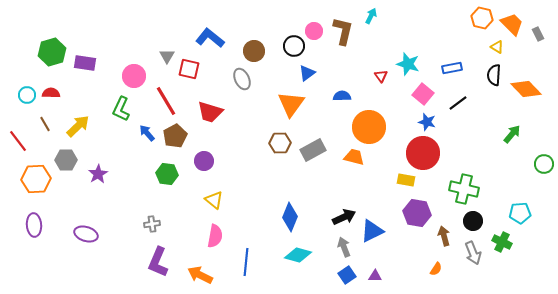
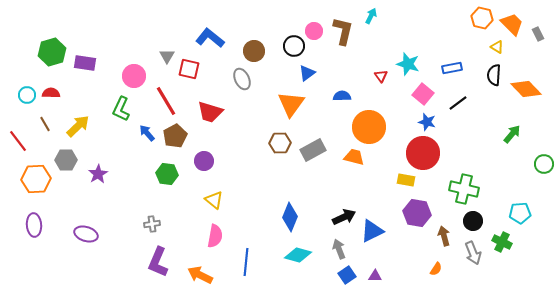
gray arrow at (344, 247): moved 5 px left, 2 px down
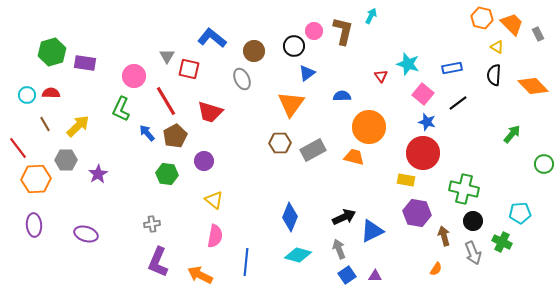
blue L-shape at (210, 38): moved 2 px right
orange diamond at (526, 89): moved 7 px right, 3 px up
red line at (18, 141): moved 7 px down
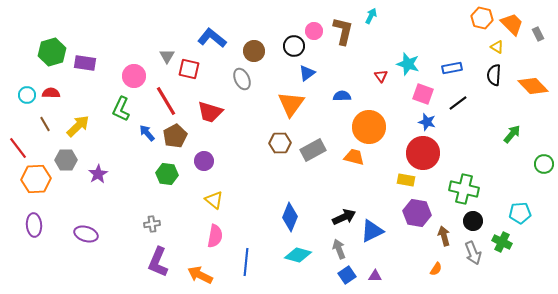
pink square at (423, 94): rotated 20 degrees counterclockwise
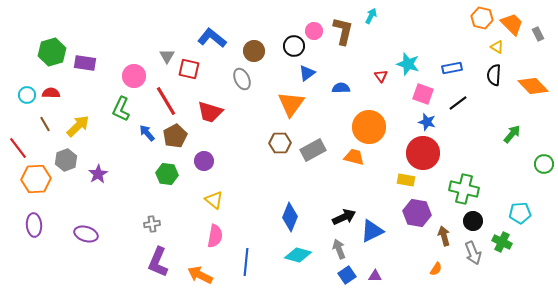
blue semicircle at (342, 96): moved 1 px left, 8 px up
gray hexagon at (66, 160): rotated 20 degrees counterclockwise
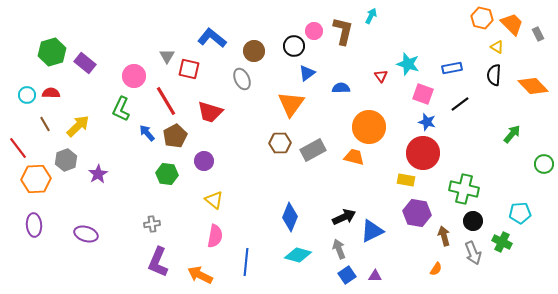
purple rectangle at (85, 63): rotated 30 degrees clockwise
black line at (458, 103): moved 2 px right, 1 px down
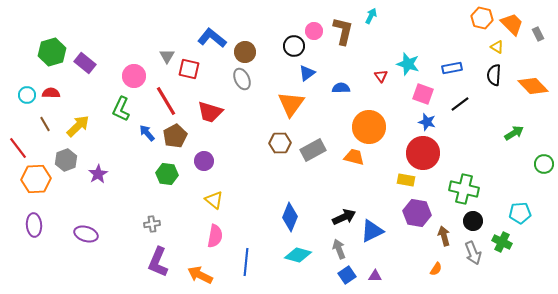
brown circle at (254, 51): moved 9 px left, 1 px down
green arrow at (512, 134): moved 2 px right, 1 px up; rotated 18 degrees clockwise
